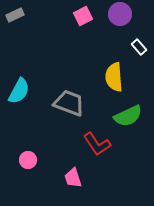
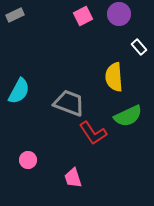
purple circle: moved 1 px left
red L-shape: moved 4 px left, 11 px up
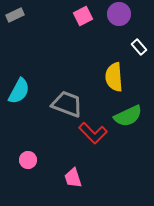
gray trapezoid: moved 2 px left, 1 px down
red L-shape: rotated 12 degrees counterclockwise
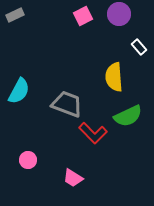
pink trapezoid: rotated 40 degrees counterclockwise
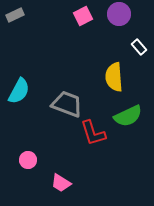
red L-shape: rotated 28 degrees clockwise
pink trapezoid: moved 12 px left, 5 px down
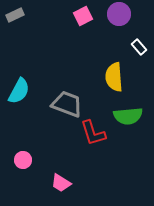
green semicircle: rotated 20 degrees clockwise
pink circle: moved 5 px left
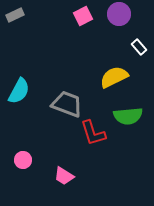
yellow semicircle: rotated 68 degrees clockwise
pink trapezoid: moved 3 px right, 7 px up
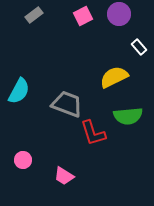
gray rectangle: moved 19 px right; rotated 12 degrees counterclockwise
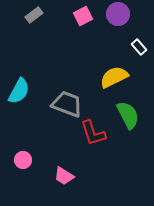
purple circle: moved 1 px left
green semicircle: moved 1 px up; rotated 112 degrees counterclockwise
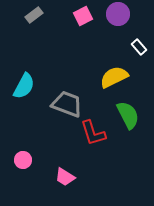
cyan semicircle: moved 5 px right, 5 px up
pink trapezoid: moved 1 px right, 1 px down
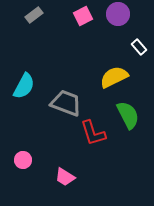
gray trapezoid: moved 1 px left, 1 px up
